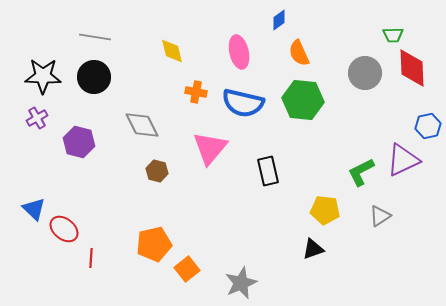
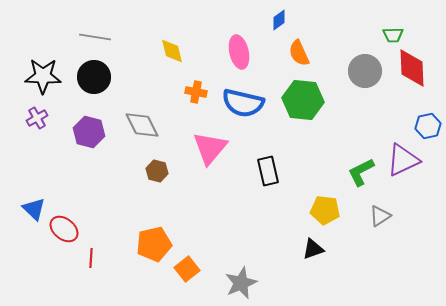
gray circle: moved 2 px up
purple hexagon: moved 10 px right, 10 px up
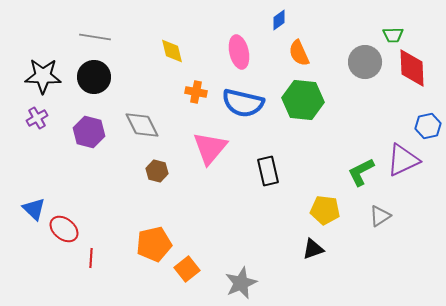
gray circle: moved 9 px up
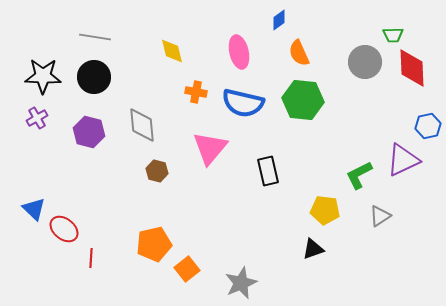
gray diamond: rotated 21 degrees clockwise
green L-shape: moved 2 px left, 3 px down
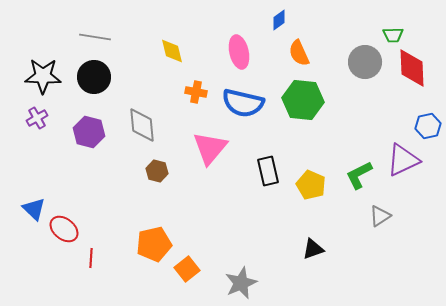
yellow pentagon: moved 14 px left, 25 px up; rotated 16 degrees clockwise
